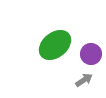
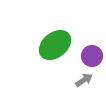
purple circle: moved 1 px right, 2 px down
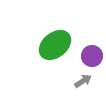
gray arrow: moved 1 px left, 1 px down
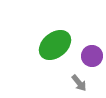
gray arrow: moved 4 px left, 2 px down; rotated 84 degrees clockwise
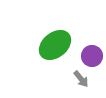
gray arrow: moved 2 px right, 4 px up
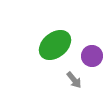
gray arrow: moved 7 px left, 1 px down
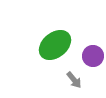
purple circle: moved 1 px right
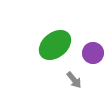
purple circle: moved 3 px up
